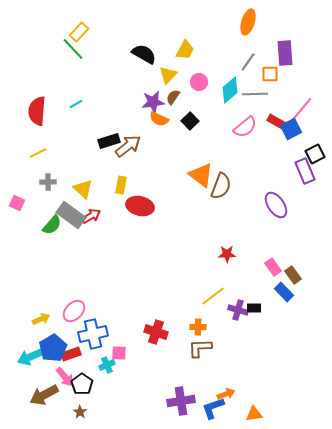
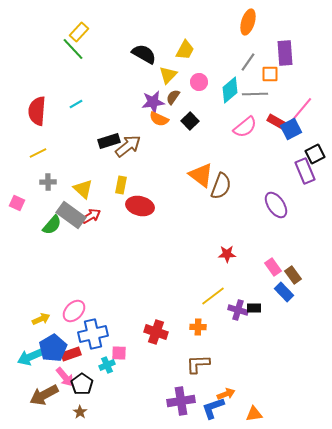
brown L-shape at (200, 348): moved 2 px left, 16 px down
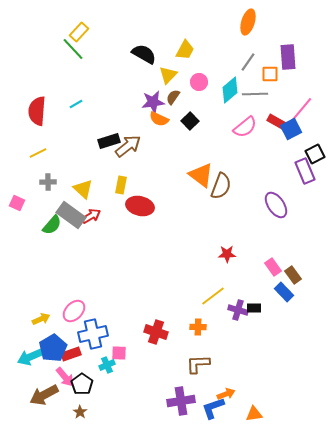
purple rectangle at (285, 53): moved 3 px right, 4 px down
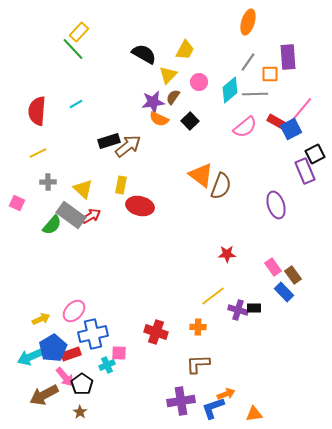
purple ellipse at (276, 205): rotated 16 degrees clockwise
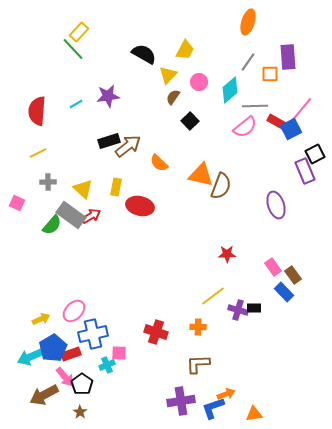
gray line at (255, 94): moved 12 px down
purple star at (153, 102): moved 45 px left, 6 px up
orange semicircle at (159, 119): moved 44 px down; rotated 18 degrees clockwise
orange triangle at (201, 175): rotated 24 degrees counterclockwise
yellow rectangle at (121, 185): moved 5 px left, 2 px down
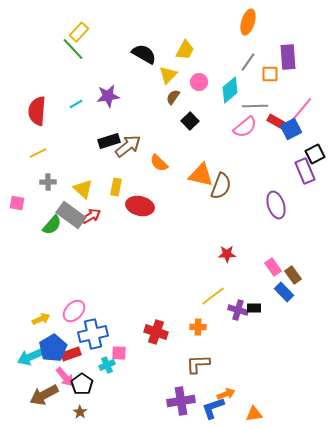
pink square at (17, 203): rotated 14 degrees counterclockwise
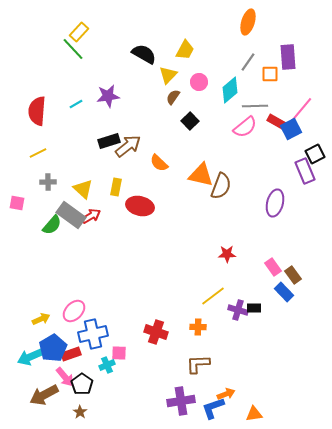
purple ellipse at (276, 205): moved 1 px left, 2 px up; rotated 32 degrees clockwise
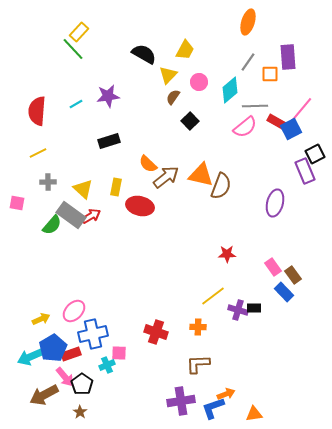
brown arrow at (128, 146): moved 38 px right, 31 px down
orange semicircle at (159, 163): moved 11 px left, 1 px down
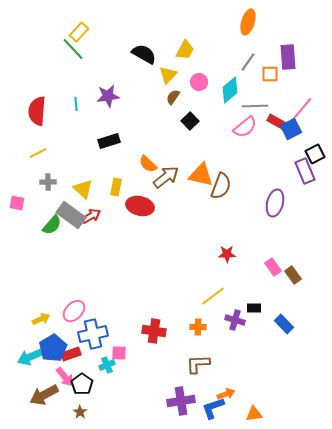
cyan line at (76, 104): rotated 64 degrees counterclockwise
blue rectangle at (284, 292): moved 32 px down
purple cross at (238, 310): moved 3 px left, 10 px down
red cross at (156, 332): moved 2 px left, 1 px up; rotated 10 degrees counterclockwise
